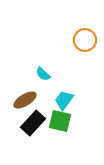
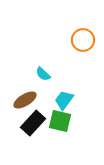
orange circle: moved 2 px left
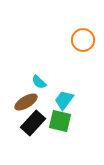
cyan semicircle: moved 4 px left, 8 px down
brown ellipse: moved 1 px right, 2 px down
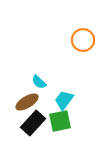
brown ellipse: moved 1 px right
green square: rotated 25 degrees counterclockwise
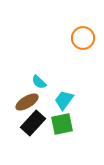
orange circle: moved 2 px up
green square: moved 2 px right, 3 px down
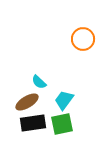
orange circle: moved 1 px down
black rectangle: rotated 40 degrees clockwise
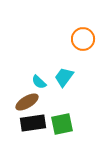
cyan trapezoid: moved 23 px up
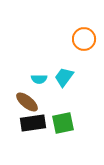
orange circle: moved 1 px right
cyan semicircle: moved 3 px up; rotated 42 degrees counterclockwise
brown ellipse: rotated 70 degrees clockwise
green square: moved 1 px right, 1 px up
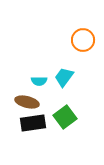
orange circle: moved 1 px left, 1 px down
cyan semicircle: moved 2 px down
brown ellipse: rotated 25 degrees counterclockwise
green square: moved 2 px right, 6 px up; rotated 25 degrees counterclockwise
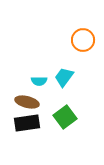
black rectangle: moved 6 px left
